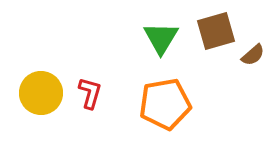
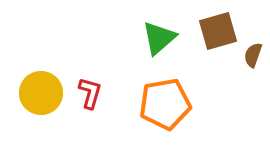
brown square: moved 2 px right
green triangle: moved 2 px left; rotated 18 degrees clockwise
brown semicircle: rotated 150 degrees clockwise
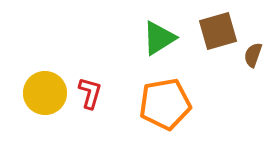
green triangle: rotated 9 degrees clockwise
yellow circle: moved 4 px right
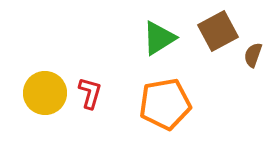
brown square: rotated 12 degrees counterclockwise
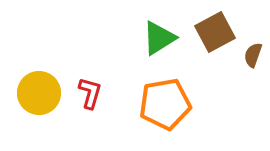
brown square: moved 3 px left, 1 px down
yellow circle: moved 6 px left
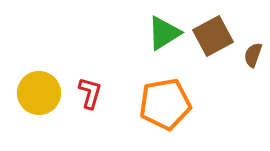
brown square: moved 2 px left, 4 px down
green triangle: moved 5 px right, 5 px up
